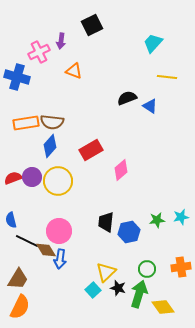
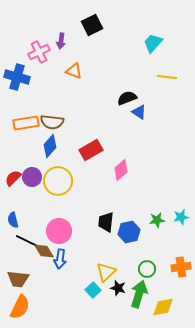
blue triangle: moved 11 px left, 6 px down
red semicircle: rotated 24 degrees counterclockwise
blue semicircle: moved 2 px right
brown diamond: moved 2 px left, 1 px down
brown trapezoid: rotated 65 degrees clockwise
yellow diamond: rotated 65 degrees counterclockwise
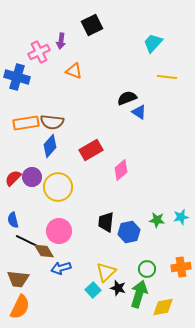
yellow circle: moved 6 px down
green star: rotated 14 degrees clockwise
blue arrow: moved 1 px right, 9 px down; rotated 66 degrees clockwise
